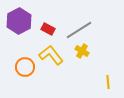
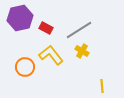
purple hexagon: moved 1 px right, 3 px up; rotated 15 degrees clockwise
red rectangle: moved 2 px left, 1 px up
yellow line: moved 6 px left, 4 px down
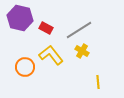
purple hexagon: rotated 25 degrees clockwise
yellow line: moved 4 px left, 4 px up
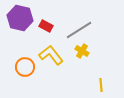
red rectangle: moved 2 px up
yellow line: moved 3 px right, 3 px down
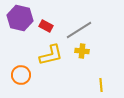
yellow cross: rotated 24 degrees counterclockwise
yellow L-shape: rotated 115 degrees clockwise
orange circle: moved 4 px left, 8 px down
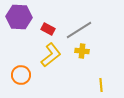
purple hexagon: moved 1 px left, 1 px up; rotated 10 degrees counterclockwise
red rectangle: moved 2 px right, 3 px down
yellow L-shape: rotated 25 degrees counterclockwise
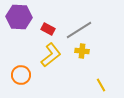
yellow line: rotated 24 degrees counterclockwise
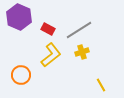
purple hexagon: rotated 20 degrees clockwise
yellow cross: moved 1 px down; rotated 24 degrees counterclockwise
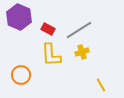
yellow L-shape: rotated 125 degrees clockwise
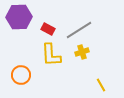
purple hexagon: rotated 25 degrees counterclockwise
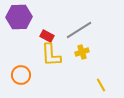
red rectangle: moved 1 px left, 7 px down
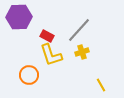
gray line: rotated 16 degrees counterclockwise
yellow L-shape: rotated 15 degrees counterclockwise
orange circle: moved 8 px right
